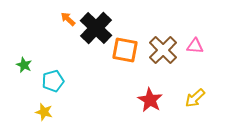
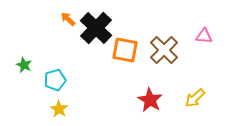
pink triangle: moved 9 px right, 10 px up
brown cross: moved 1 px right
cyan pentagon: moved 2 px right, 1 px up
yellow star: moved 15 px right, 3 px up; rotated 18 degrees clockwise
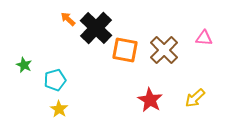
pink triangle: moved 2 px down
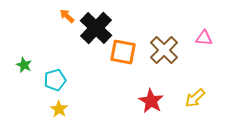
orange arrow: moved 1 px left, 3 px up
orange square: moved 2 px left, 2 px down
red star: moved 1 px right, 1 px down
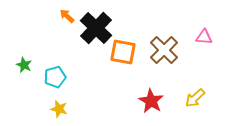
pink triangle: moved 1 px up
cyan pentagon: moved 3 px up
yellow star: rotated 18 degrees counterclockwise
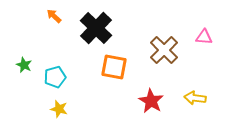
orange arrow: moved 13 px left
orange square: moved 9 px left, 15 px down
yellow arrow: rotated 50 degrees clockwise
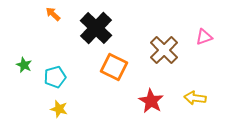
orange arrow: moved 1 px left, 2 px up
pink triangle: rotated 24 degrees counterclockwise
orange square: rotated 16 degrees clockwise
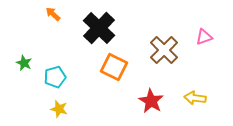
black cross: moved 3 px right
green star: moved 2 px up
